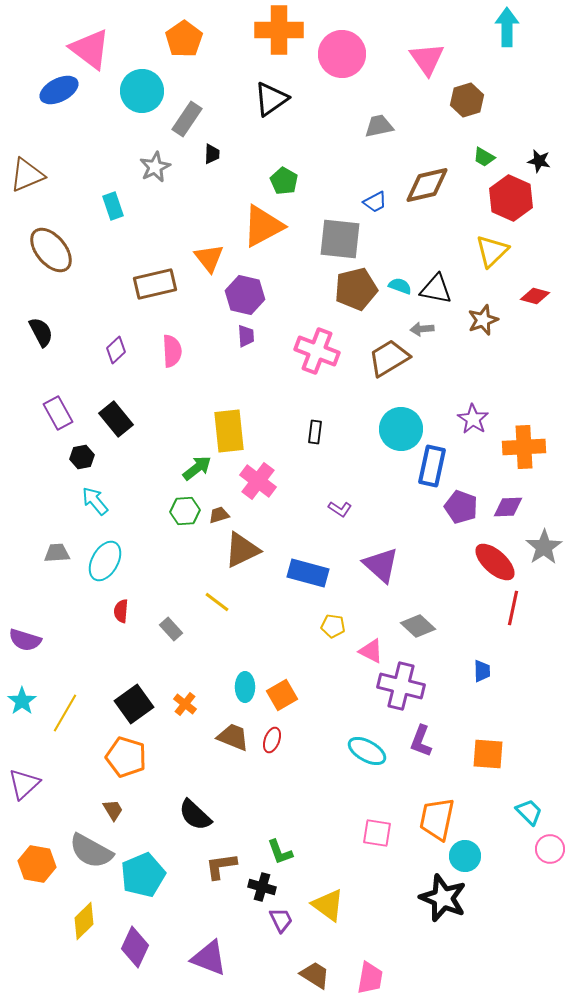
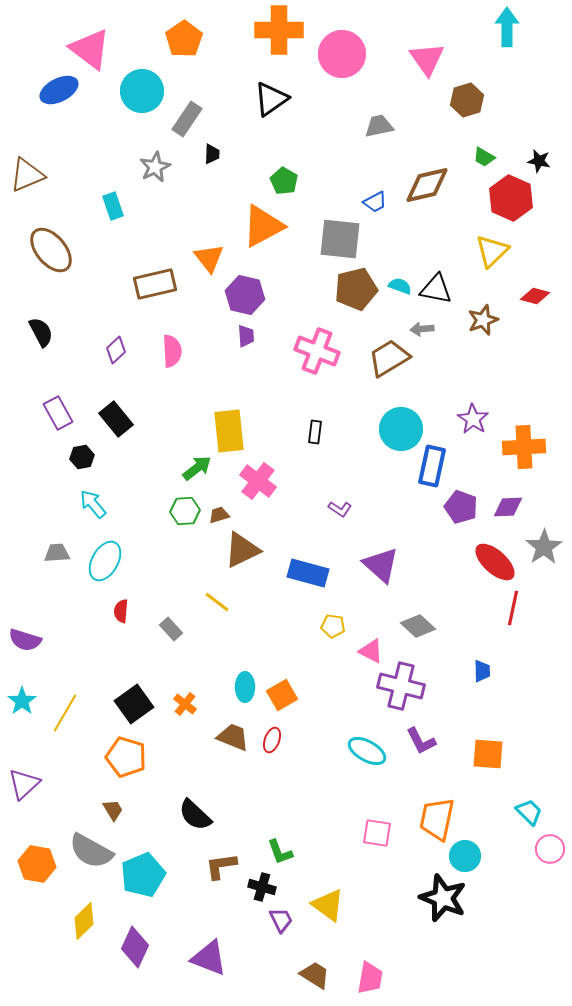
cyan arrow at (95, 501): moved 2 px left, 3 px down
purple L-shape at (421, 741): rotated 48 degrees counterclockwise
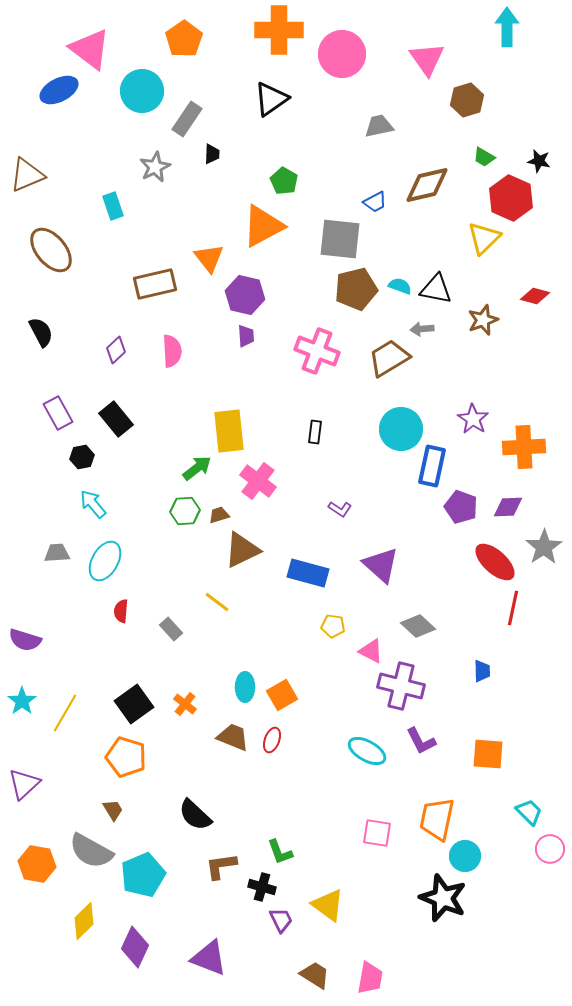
yellow triangle at (492, 251): moved 8 px left, 13 px up
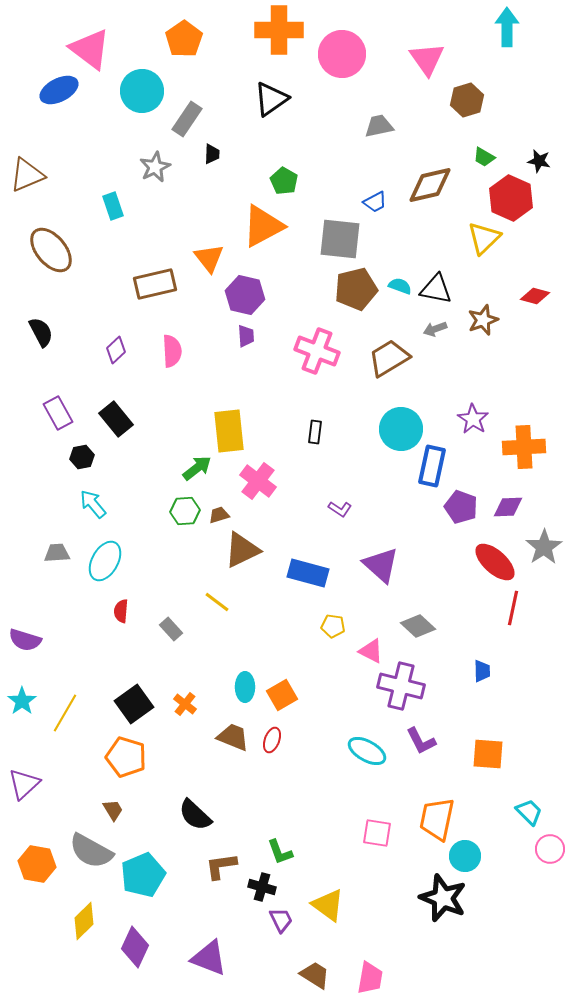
brown diamond at (427, 185): moved 3 px right
gray arrow at (422, 329): moved 13 px right; rotated 15 degrees counterclockwise
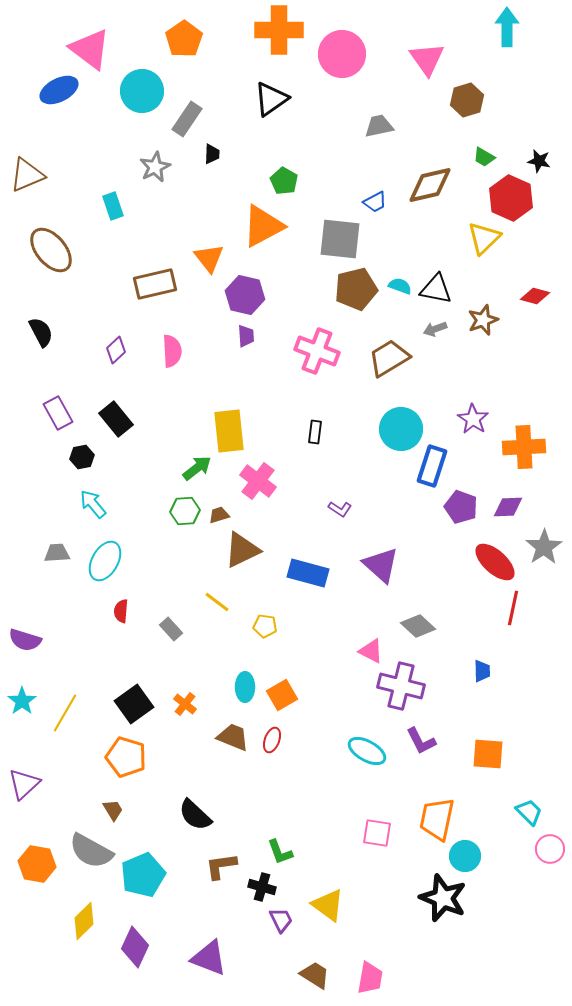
blue rectangle at (432, 466): rotated 6 degrees clockwise
yellow pentagon at (333, 626): moved 68 px left
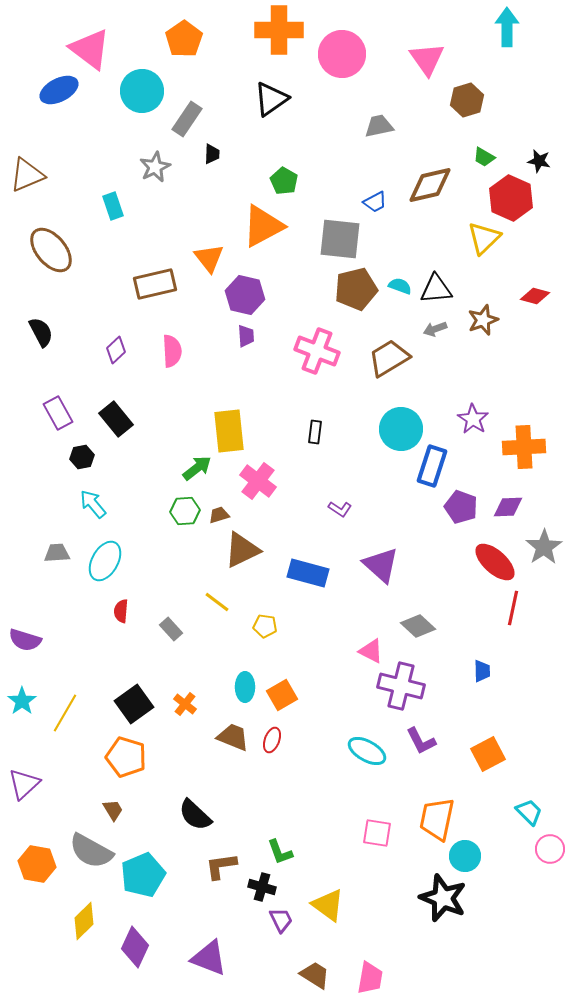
black triangle at (436, 289): rotated 16 degrees counterclockwise
orange square at (488, 754): rotated 32 degrees counterclockwise
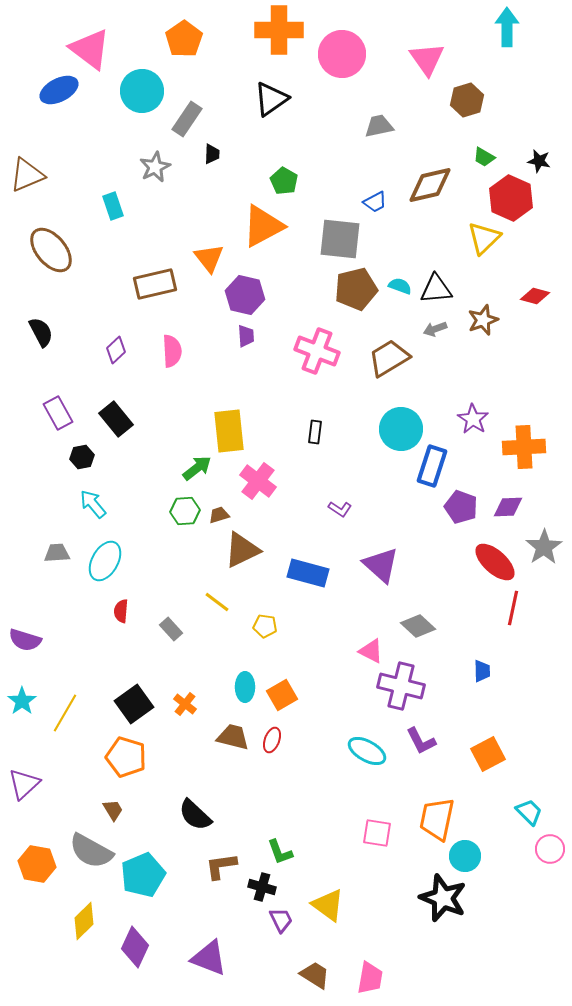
brown trapezoid at (233, 737): rotated 8 degrees counterclockwise
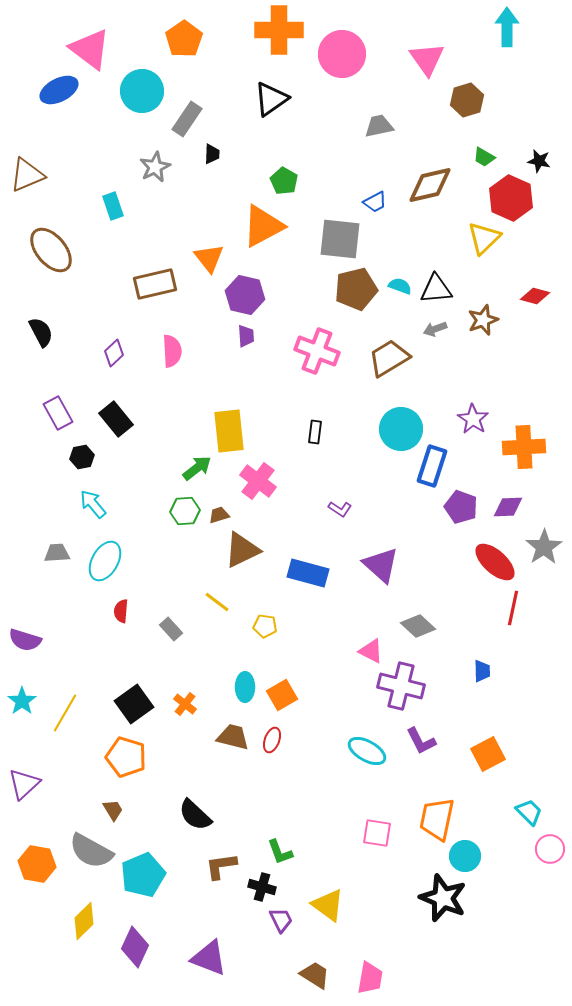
purple diamond at (116, 350): moved 2 px left, 3 px down
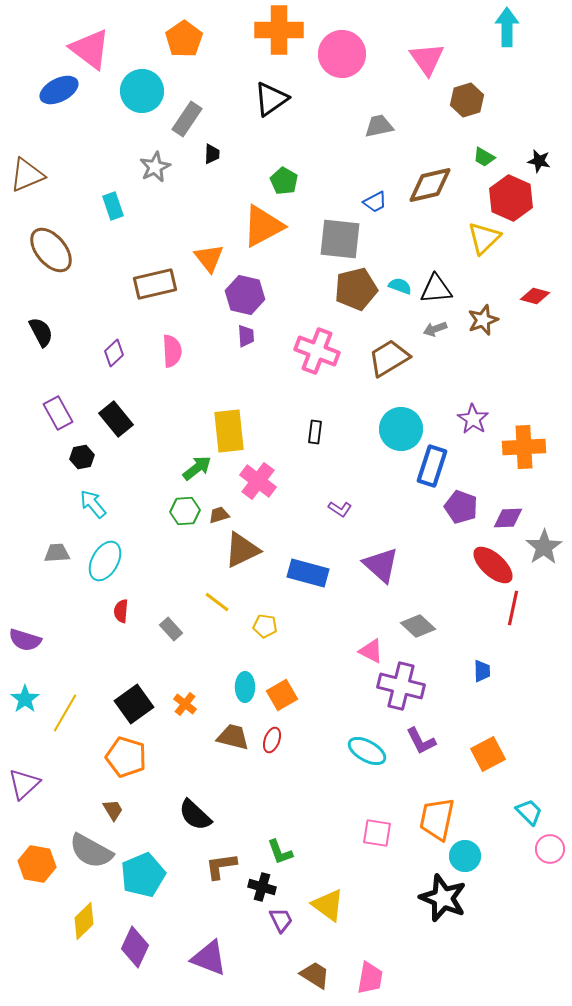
purple diamond at (508, 507): moved 11 px down
red ellipse at (495, 562): moved 2 px left, 3 px down
cyan star at (22, 701): moved 3 px right, 2 px up
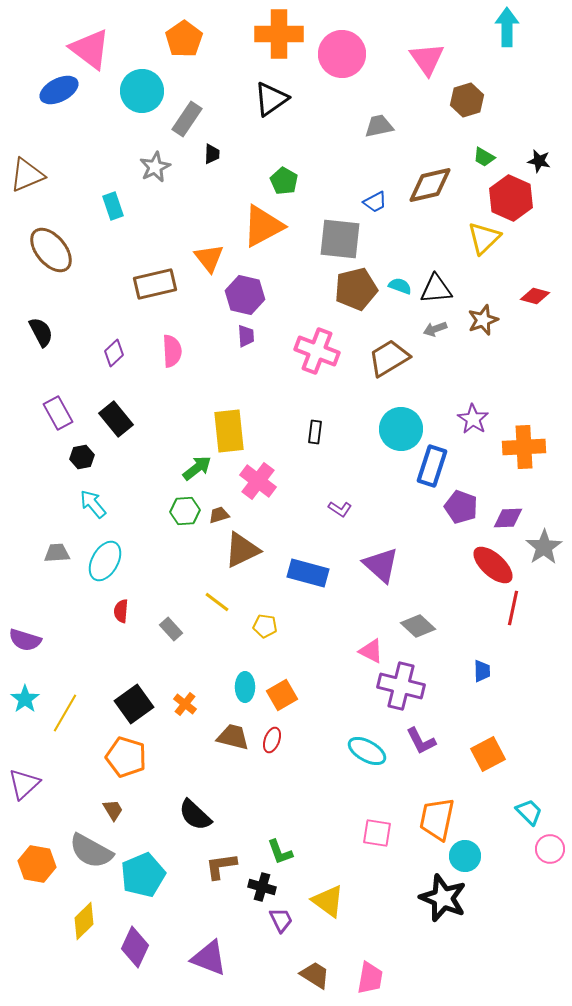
orange cross at (279, 30): moved 4 px down
yellow triangle at (328, 905): moved 4 px up
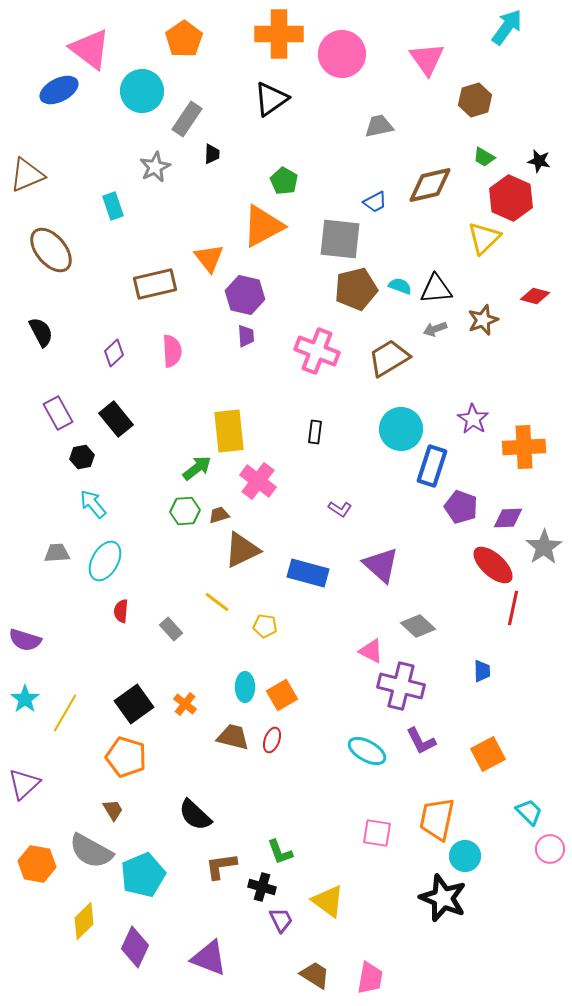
cyan arrow at (507, 27): rotated 36 degrees clockwise
brown hexagon at (467, 100): moved 8 px right
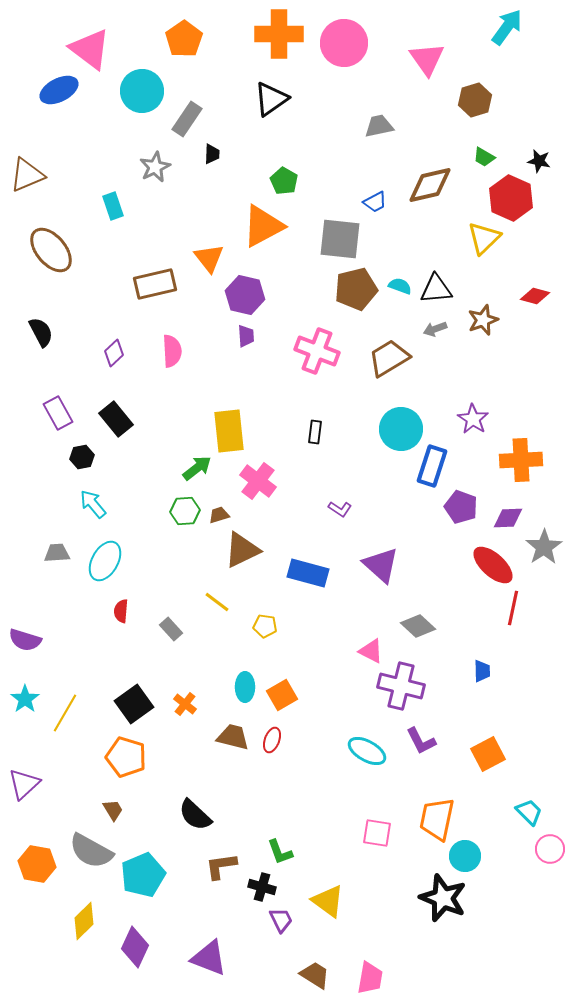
pink circle at (342, 54): moved 2 px right, 11 px up
orange cross at (524, 447): moved 3 px left, 13 px down
